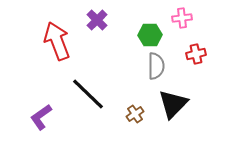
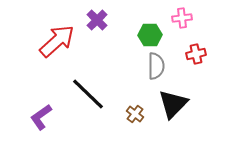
red arrow: rotated 69 degrees clockwise
brown cross: rotated 18 degrees counterclockwise
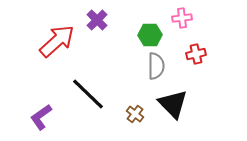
black triangle: rotated 28 degrees counterclockwise
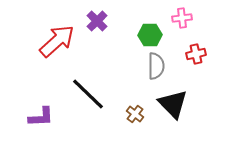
purple cross: moved 1 px down
purple L-shape: rotated 148 degrees counterclockwise
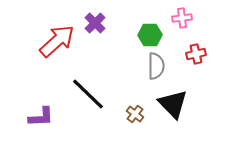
purple cross: moved 2 px left, 2 px down
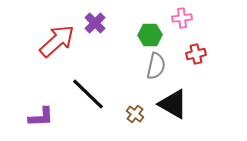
gray semicircle: rotated 12 degrees clockwise
black triangle: rotated 16 degrees counterclockwise
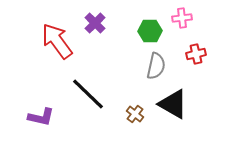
green hexagon: moved 4 px up
red arrow: rotated 84 degrees counterclockwise
purple L-shape: rotated 16 degrees clockwise
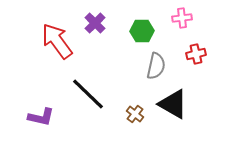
green hexagon: moved 8 px left
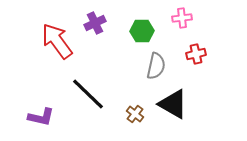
purple cross: rotated 20 degrees clockwise
